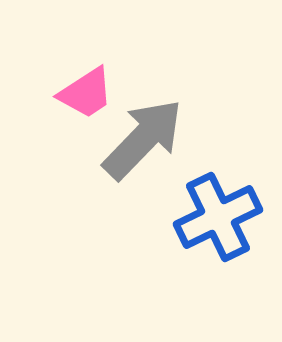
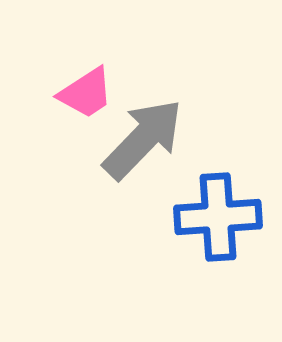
blue cross: rotated 22 degrees clockwise
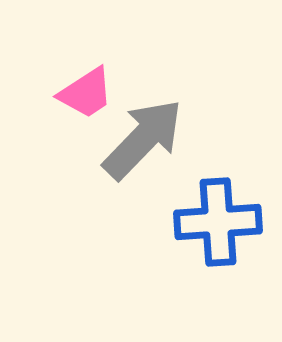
blue cross: moved 5 px down
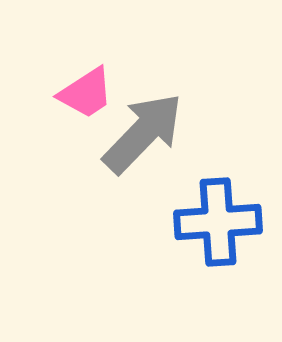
gray arrow: moved 6 px up
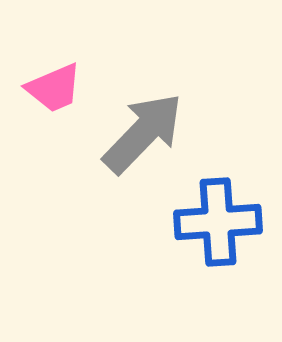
pink trapezoid: moved 32 px left, 5 px up; rotated 10 degrees clockwise
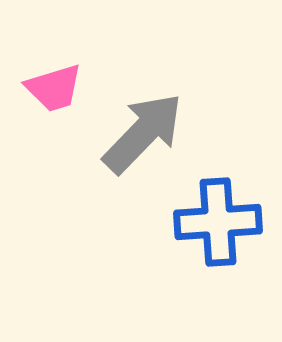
pink trapezoid: rotated 6 degrees clockwise
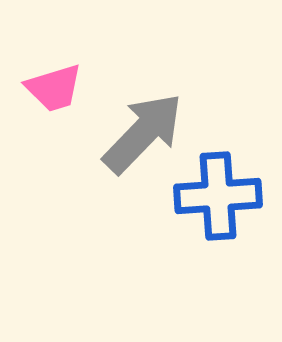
blue cross: moved 26 px up
